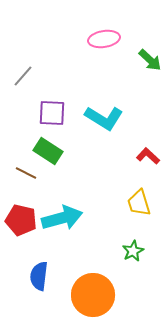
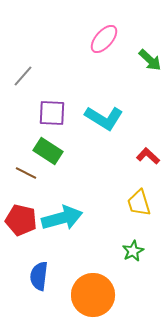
pink ellipse: rotated 40 degrees counterclockwise
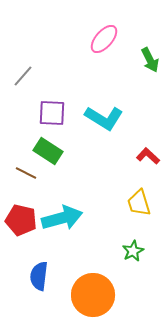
green arrow: rotated 20 degrees clockwise
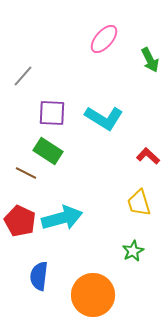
red pentagon: moved 1 px left, 1 px down; rotated 12 degrees clockwise
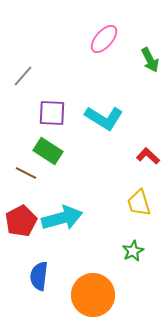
red pentagon: moved 1 px right; rotated 20 degrees clockwise
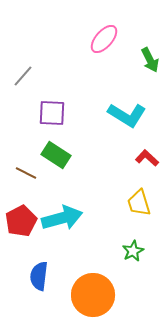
cyan L-shape: moved 23 px right, 3 px up
green rectangle: moved 8 px right, 4 px down
red L-shape: moved 1 px left, 2 px down
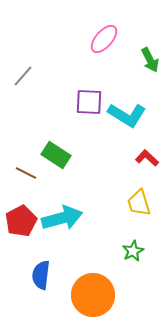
purple square: moved 37 px right, 11 px up
blue semicircle: moved 2 px right, 1 px up
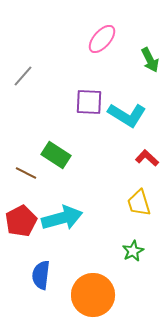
pink ellipse: moved 2 px left
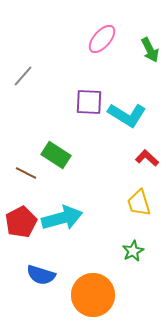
green arrow: moved 10 px up
red pentagon: moved 1 px down
blue semicircle: rotated 80 degrees counterclockwise
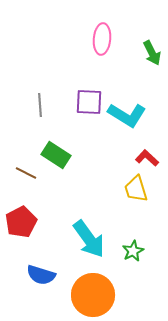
pink ellipse: rotated 36 degrees counterclockwise
green arrow: moved 2 px right, 3 px down
gray line: moved 17 px right, 29 px down; rotated 45 degrees counterclockwise
yellow trapezoid: moved 3 px left, 14 px up
cyan arrow: moved 27 px right, 21 px down; rotated 69 degrees clockwise
